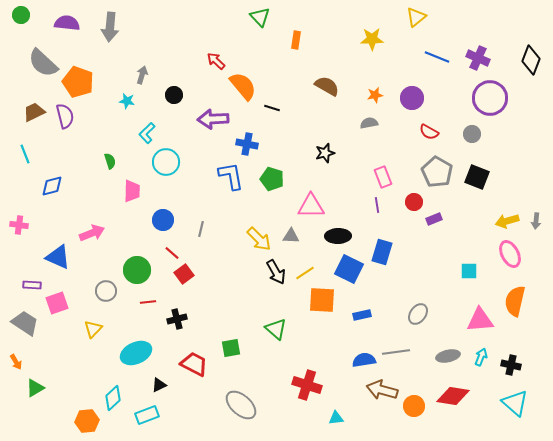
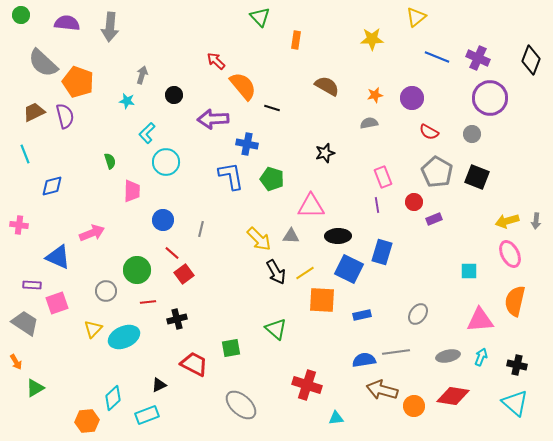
cyan ellipse at (136, 353): moved 12 px left, 16 px up
black cross at (511, 365): moved 6 px right
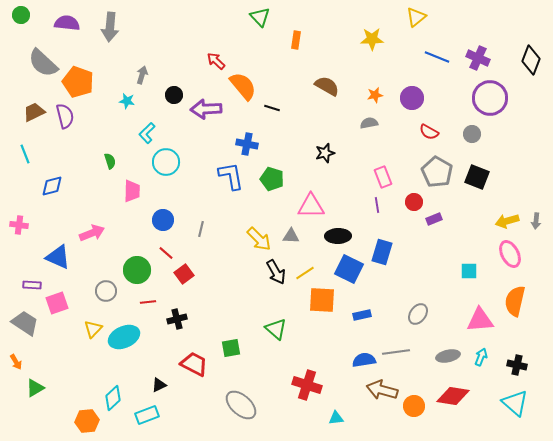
purple arrow at (213, 119): moved 7 px left, 10 px up
red line at (172, 253): moved 6 px left
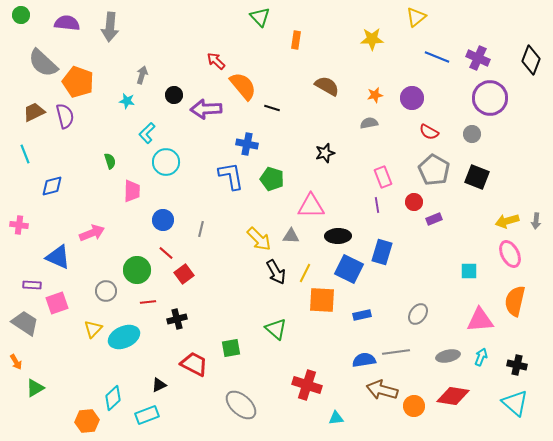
gray pentagon at (437, 172): moved 3 px left, 2 px up
yellow line at (305, 273): rotated 30 degrees counterclockwise
